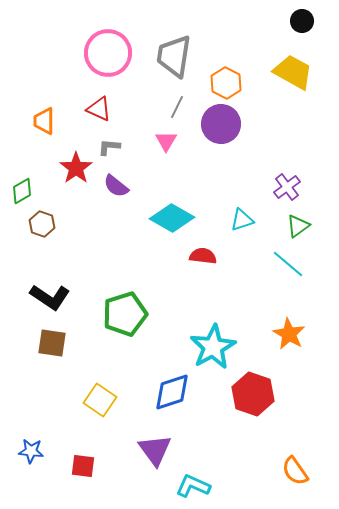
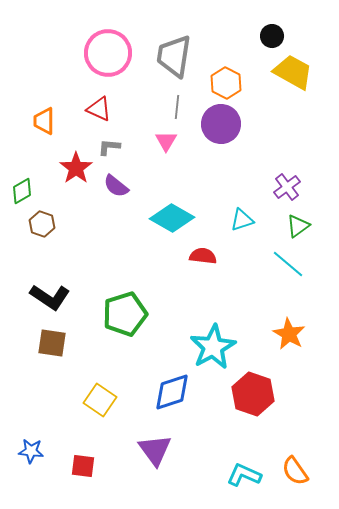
black circle: moved 30 px left, 15 px down
gray line: rotated 20 degrees counterclockwise
cyan L-shape: moved 51 px right, 11 px up
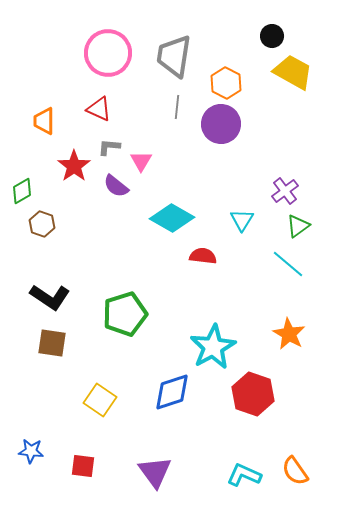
pink triangle: moved 25 px left, 20 px down
red star: moved 2 px left, 2 px up
purple cross: moved 2 px left, 4 px down
cyan triangle: rotated 40 degrees counterclockwise
purple triangle: moved 22 px down
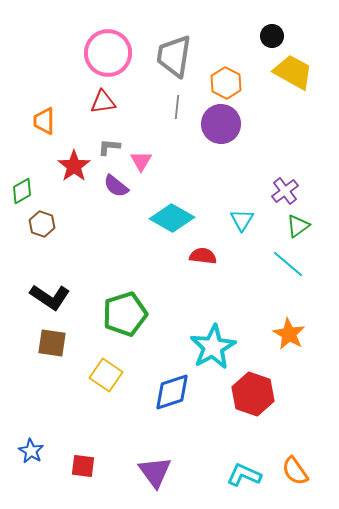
red triangle: moved 4 px right, 7 px up; rotated 32 degrees counterclockwise
yellow square: moved 6 px right, 25 px up
blue star: rotated 25 degrees clockwise
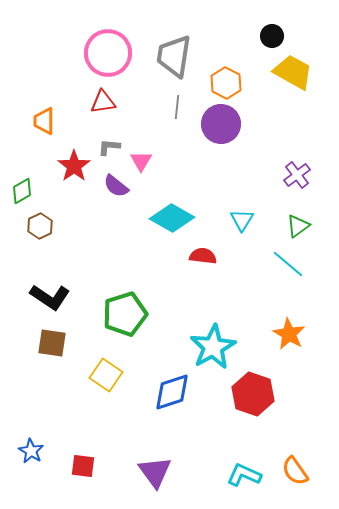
purple cross: moved 12 px right, 16 px up
brown hexagon: moved 2 px left, 2 px down; rotated 15 degrees clockwise
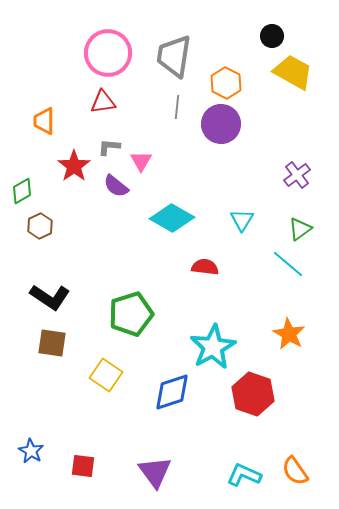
green triangle: moved 2 px right, 3 px down
red semicircle: moved 2 px right, 11 px down
green pentagon: moved 6 px right
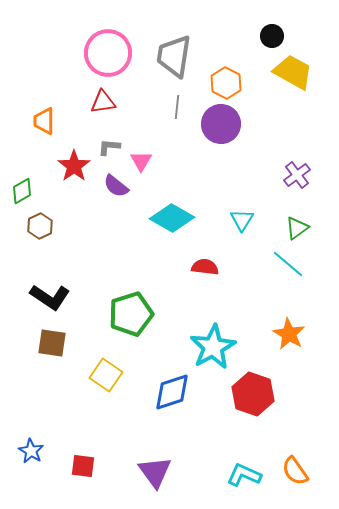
green triangle: moved 3 px left, 1 px up
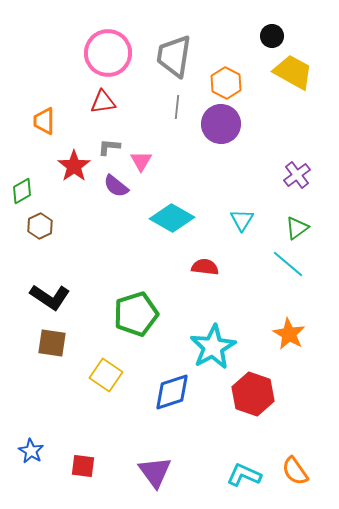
green pentagon: moved 5 px right
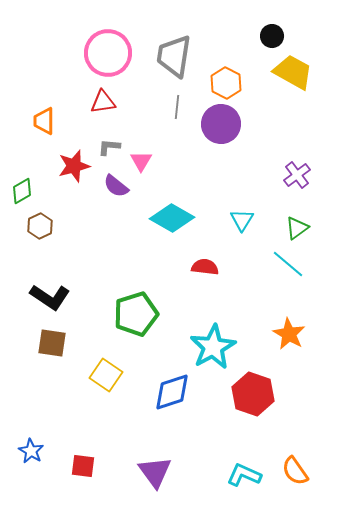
red star: rotated 20 degrees clockwise
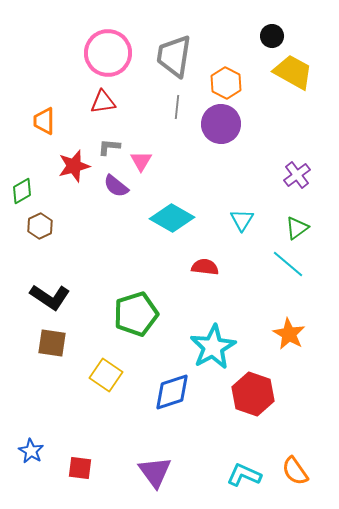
red square: moved 3 px left, 2 px down
